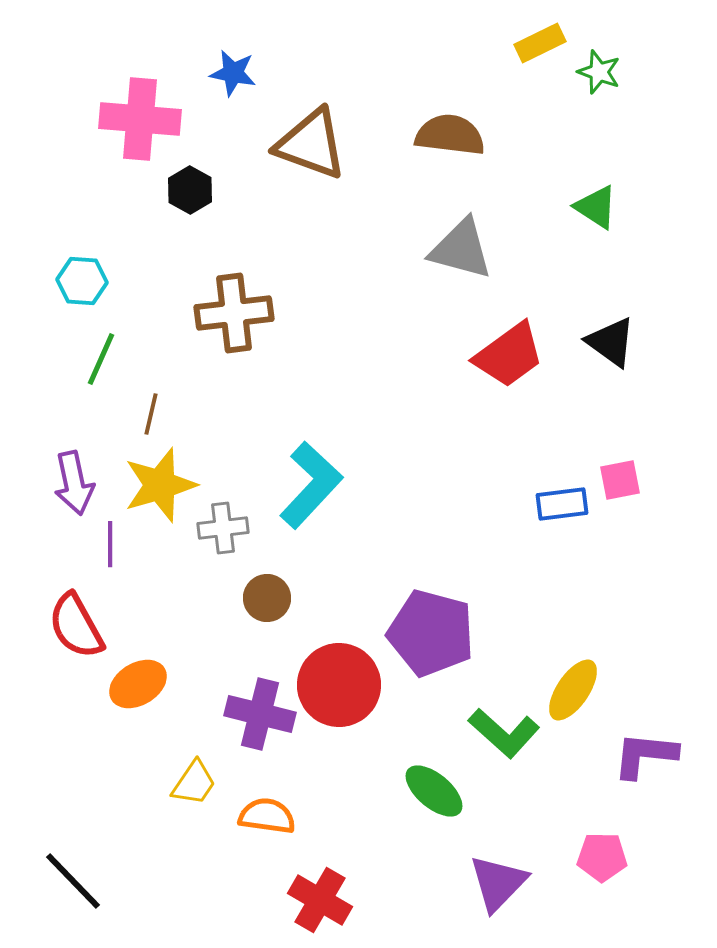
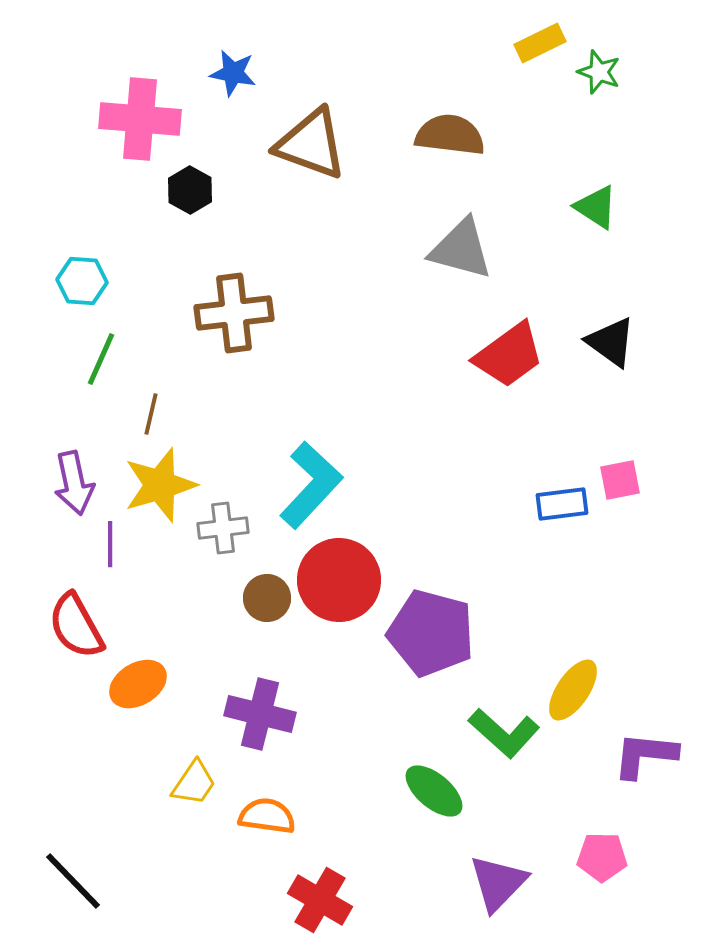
red circle: moved 105 px up
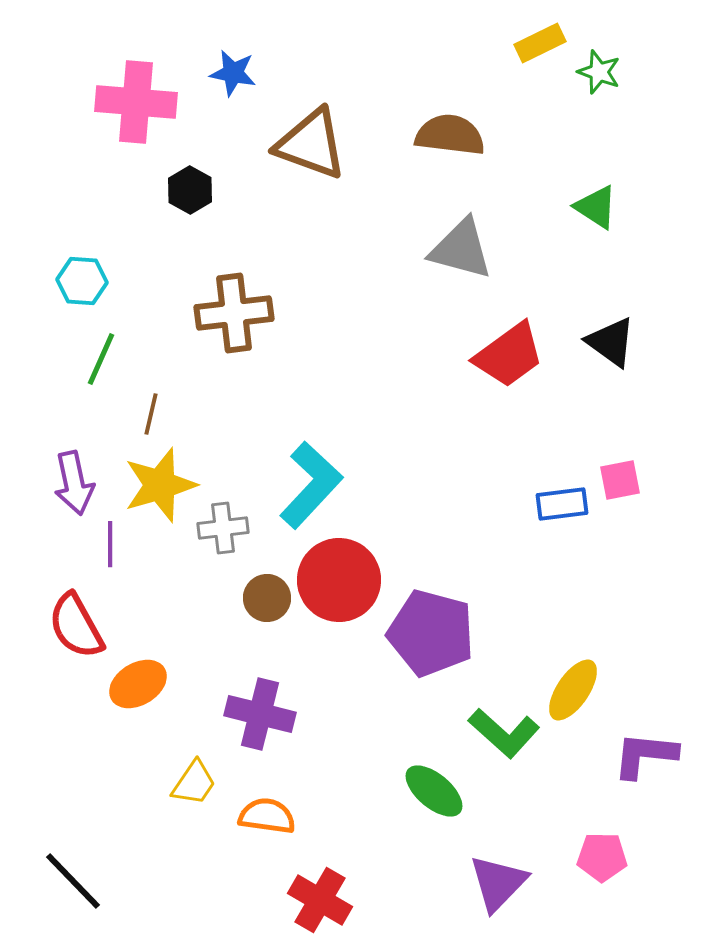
pink cross: moved 4 px left, 17 px up
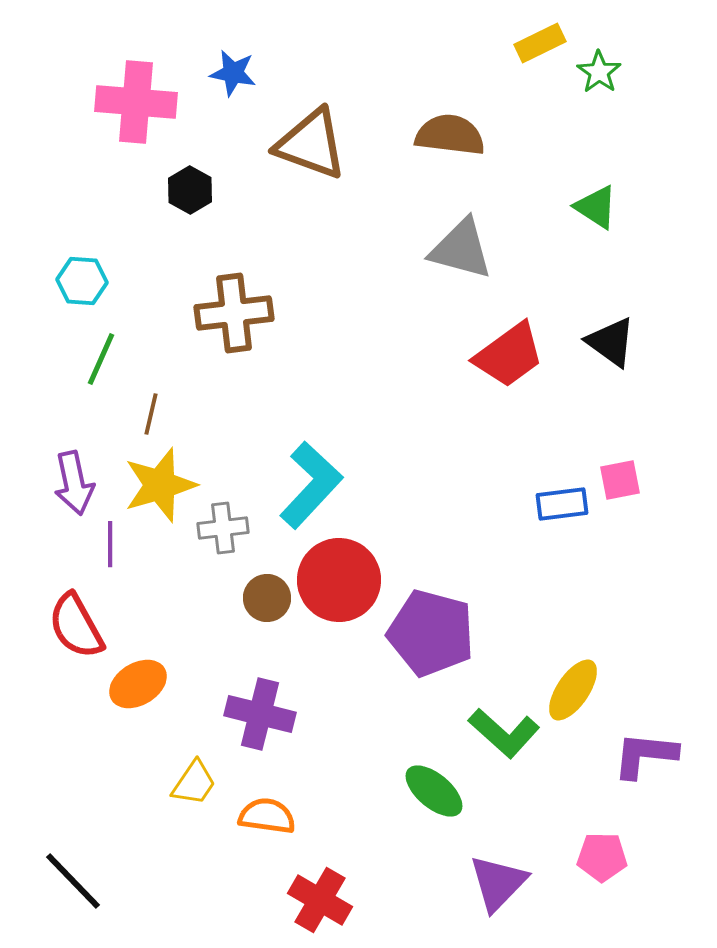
green star: rotated 15 degrees clockwise
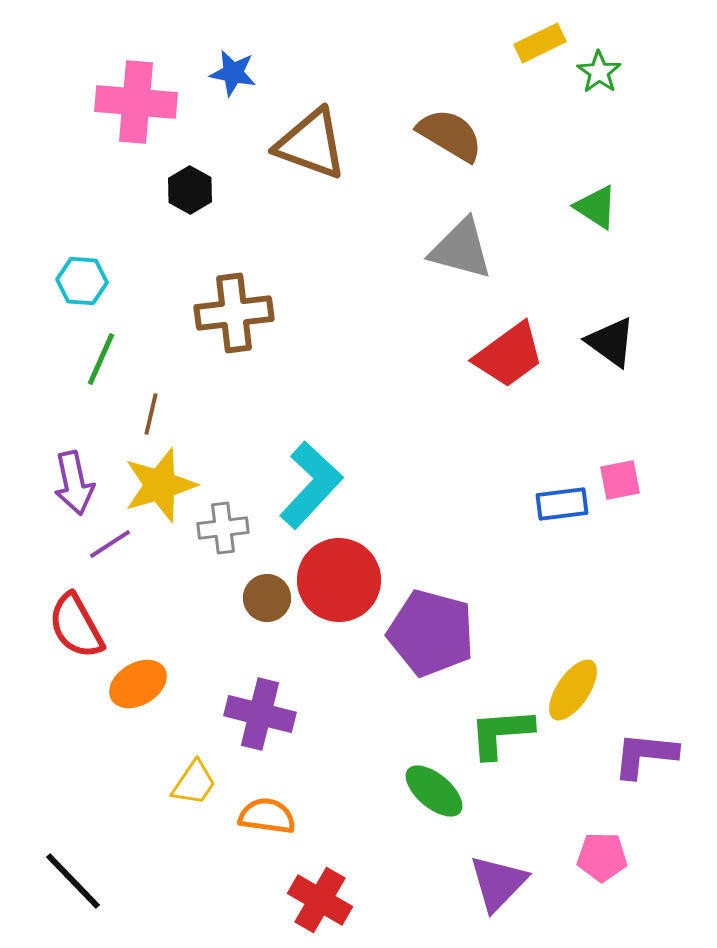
brown semicircle: rotated 24 degrees clockwise
purple line: rotated 57 degrees clockwise
green L-shape: moved 3 px left; rotated 134 degrees clockwise
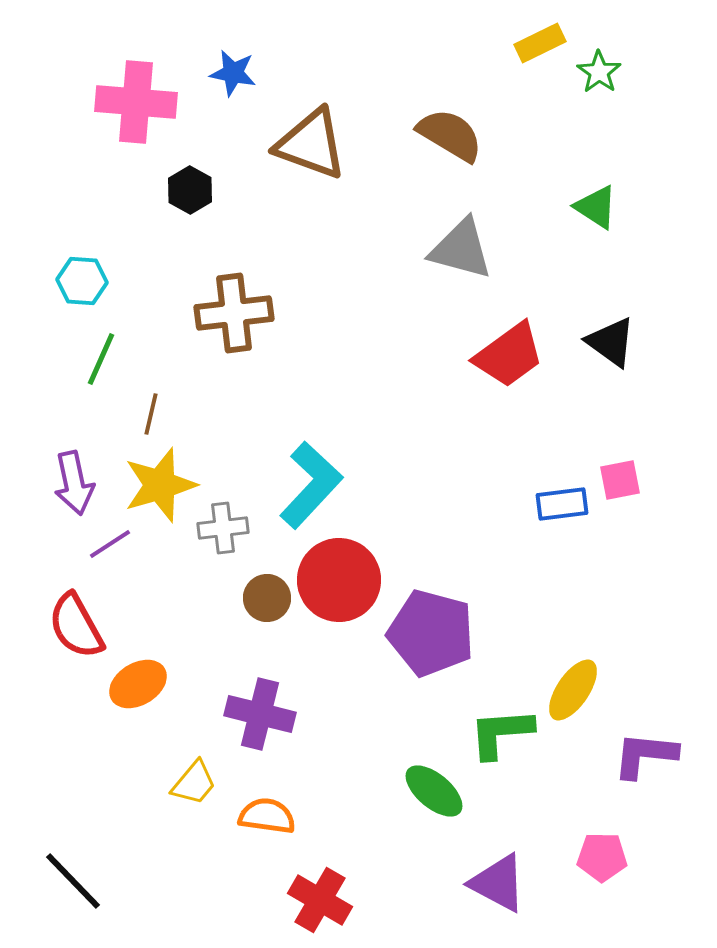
yellow trapezoid: rotated 6 degrees clockwise
purple triangle: rotated 46 degrees counterclockwise
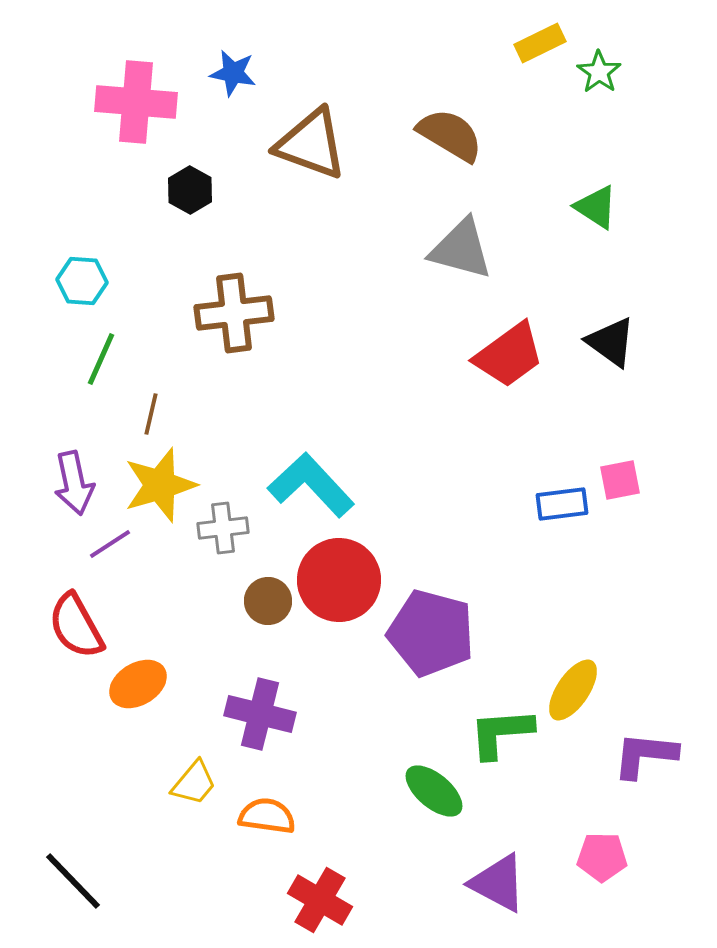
cyan L-shape: rotated 86 degrees counterclockwise
brown circle: moved 1 px right, 3 px down
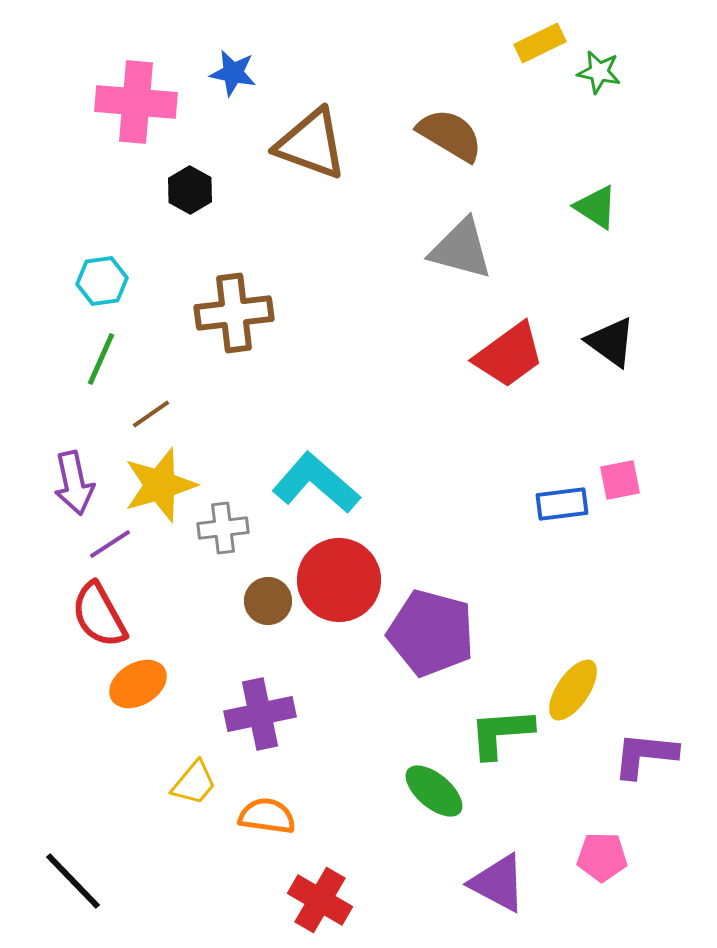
green star: rotated 24 degrees counterclockwise
cyan hexagon: moved 20 px right; rotated 12 degrees counterclockwise
brown line: rotated 42 degrees clockwise
cyan L-shape: moved 5 px right, 2 px up; rotated 6 degrees counterclockwise
red semicircle: moved 23 px right, 11 px up
purple cross: rotated 26 degrees counterclockwise
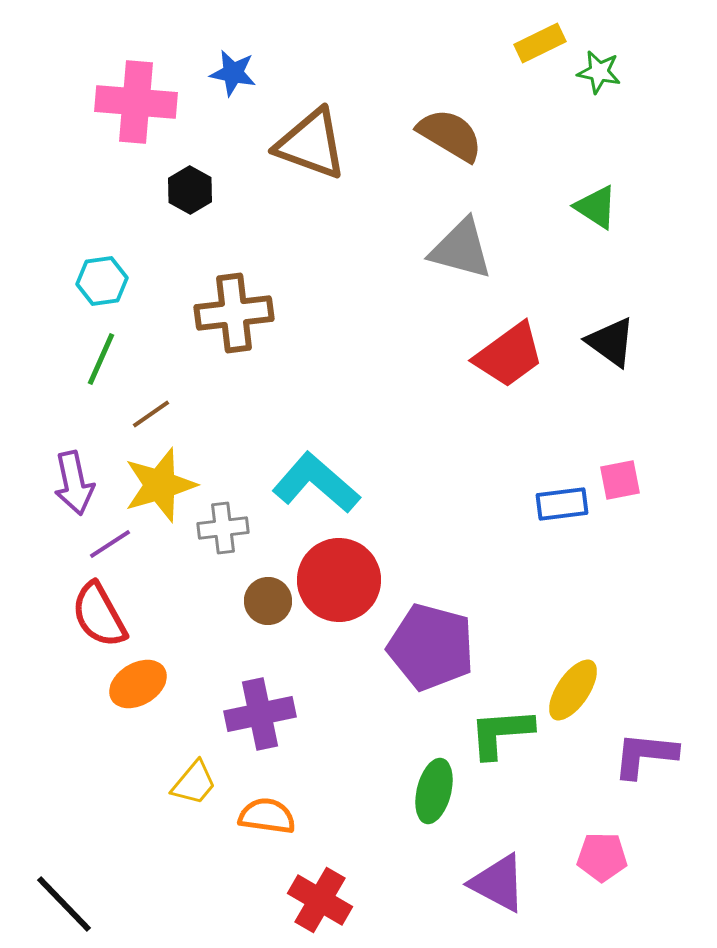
purple pentagon: moved 14 px down
green ellipse: rotated 64 degrees clockwise
black line: moved 9 px left, 23 px down
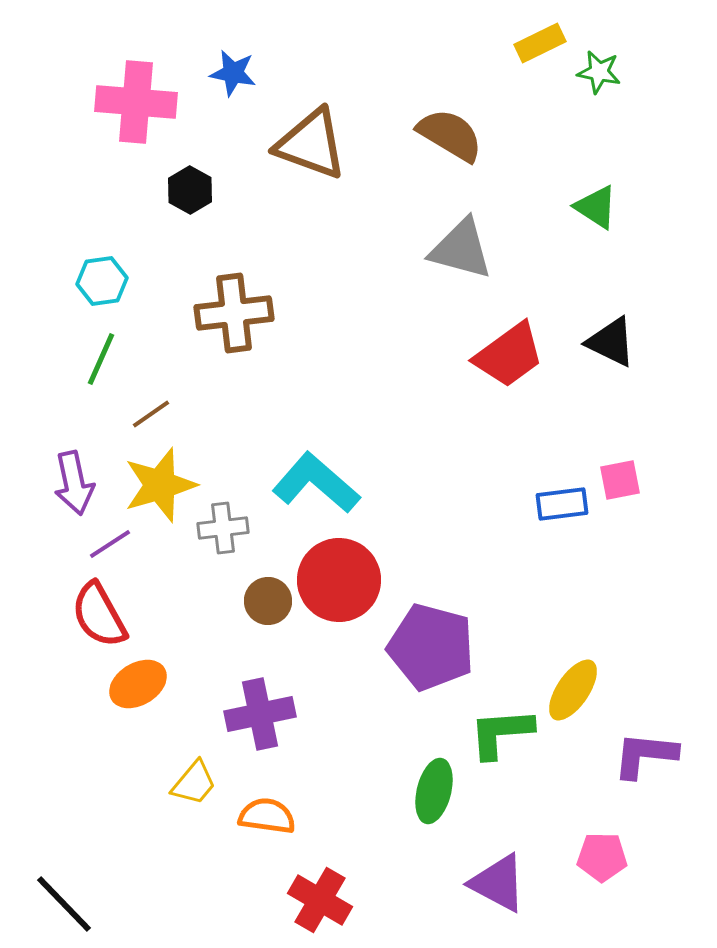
black triangle: rotated 10 degrees counterclockwise
